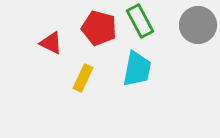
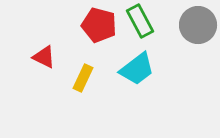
red pentagon: moved 3 px up
red triangle: moved 7 px left, 14 px down
cyan trapezoid: rotated 42 degrees clockwise
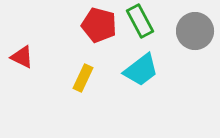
gray circle: moved 3 px left, 6 px down
red triangle: moved 22 px left
cyan trapezoid: moved 4 px right, 1 px down
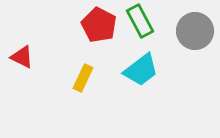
red pentagon: rotated 12 degrees clockwise
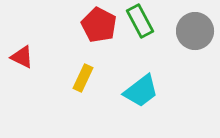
cyan trapezoid: moved 21 px down
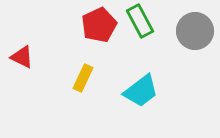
red pentagon: rotated 20 degrees clockwise
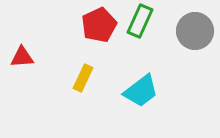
green rectangle: rotated 52 degrees clockwise
red triangle: rotated 30 degrees counterclockwise
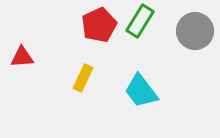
green rectangle: rotated 8 degrees clockwise
cyan trapezoid: rotated 90 degrees clockwise
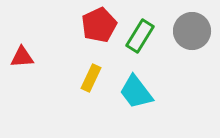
green rectangle: moved 15 px down
gray circle: moved 3 px left
yellow rectangle: moved 8 px right
cyan trapezoid: moved 5 px left, 1 px down
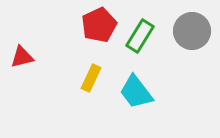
red triangle: rotated 10 degrees counterclockwise
